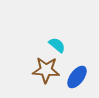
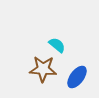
brown star: moved 3 px left, 1 px up
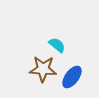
blue ellipse: moved 5 px left
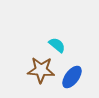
brown star: moved 2 px left, 1 px down
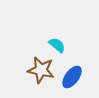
brown star: rotated 8 degrees clockwise
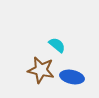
blue ellipse: rotated 65 degrees clockwise
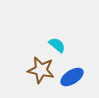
blue ellipse: rotated 45 degrees counterclockwise
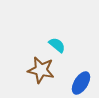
blue ellipse: moved 9 px right, 6 px down; rotated 25 degrees counterclockwise
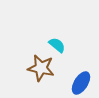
brown star: moved 2 px up
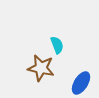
cyan semicircle: rotated 30 degrees clockwise
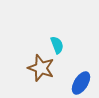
brown star: rotated 8 degrees clockwise
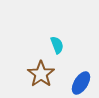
brown star: moved 6 px down; rotated 16 degrees clockwise
